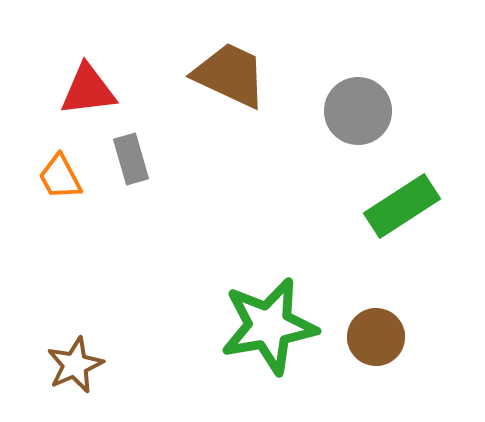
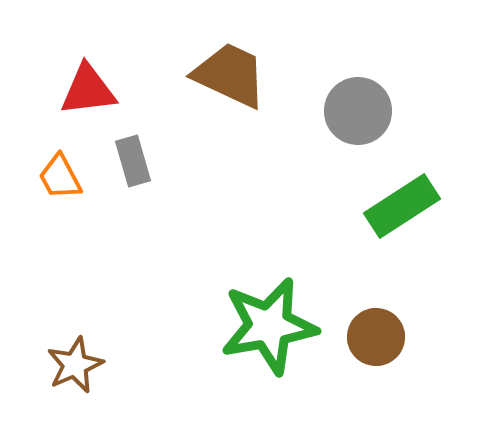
gray rectangle: moved 2 px right, 2 px down
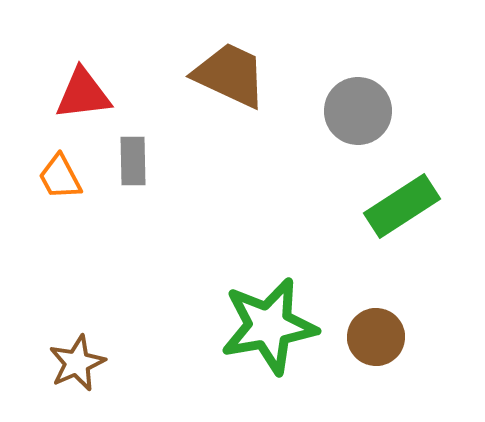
red triangle: moved 5 px left, 4 px down
gray rectangle: rotated 15 degrees clockwise
brown star: moved 2 px right, 2 px up
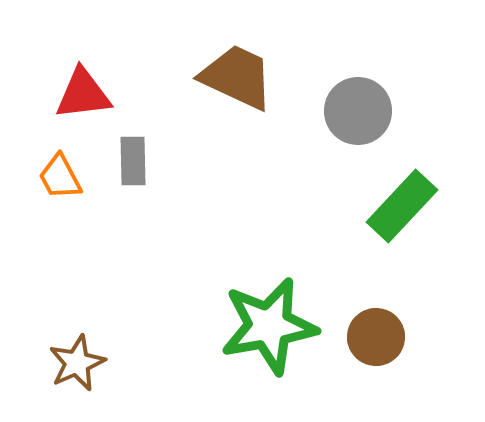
brown trapezoid: moved 7 px right, 2 px down
green rectangle: rotated 14 degrees counterclockwise
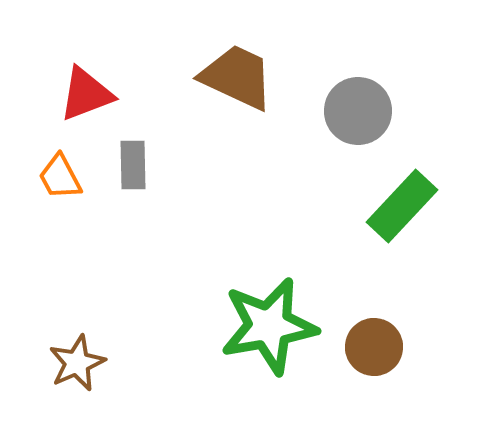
red triangle: moved 3 px right; rotated 14 degrees counterclockwise
gray rectangle: moved 4 px down
brown circle: moved 2 px left, 10 px down
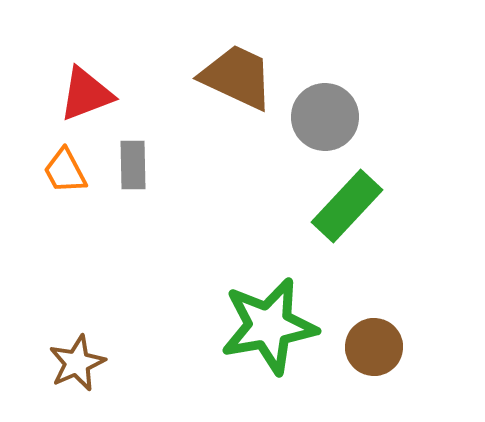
gray circle: moved 33 px left, 6 px down
orange trapezoid: moved 5 px right, 6 px up
green rectangle: moved 55 px left
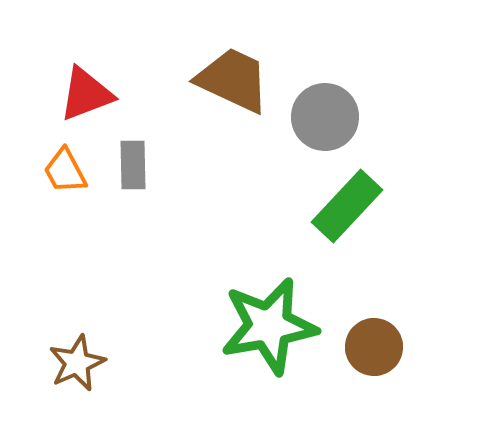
brown trapezoid: moved 4 px left, 3 px down
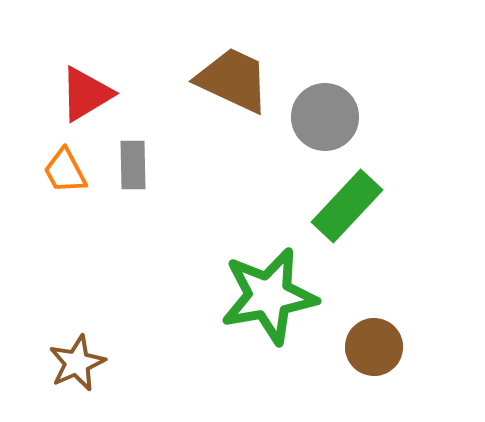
red triangle: rotated 10 degrees counterclockwise
green star: moved 30 px up
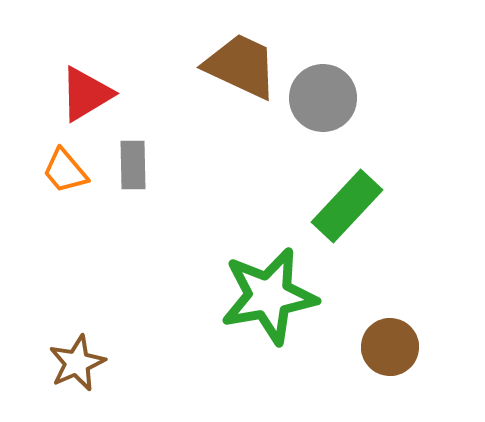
brown trapezoid: moved 8 px right, 14 px up
gray circle: moved 2 px left, 19 px up
orange trapezoid: rotated 12 degrees counterclockwise
brown circle: moved 16 px right
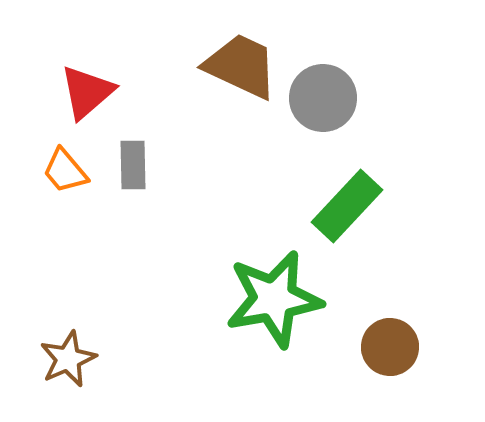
red triangle: moved 1 px right, 2 px up; rotated 10 degrees counterclockwise
green star: moved 5 px right, 3 px down
brown star: moved 9 px left, 4 px up
